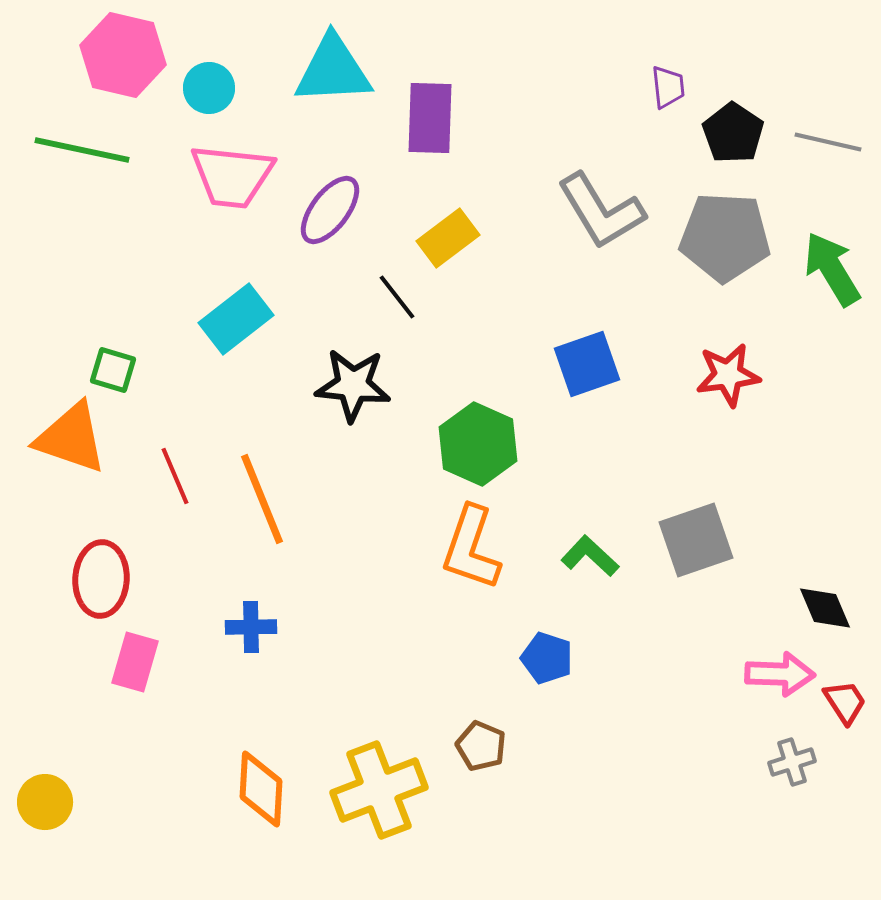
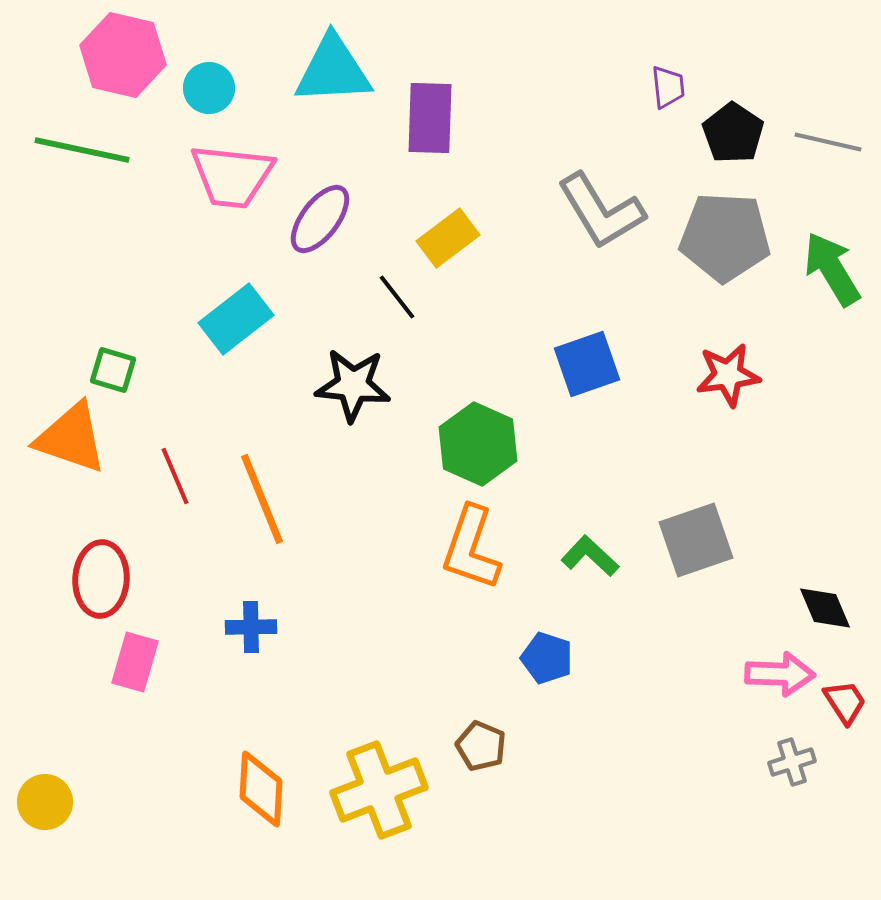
purple ellipse: moved 10 px left, 9 px down
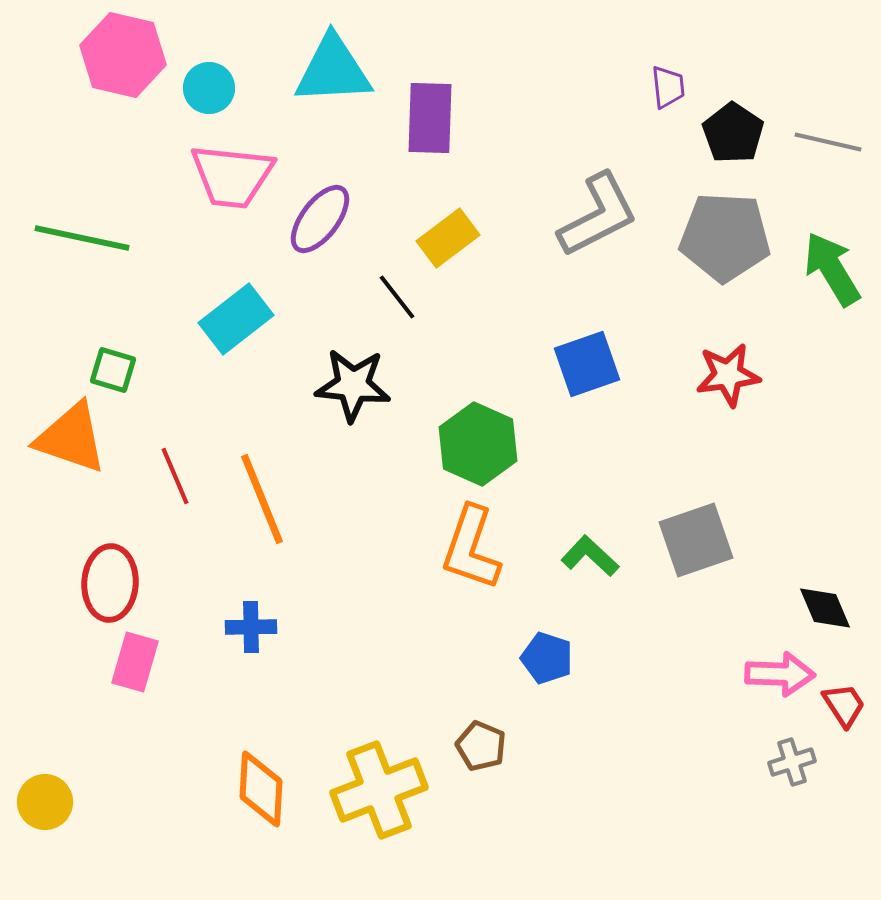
green line: moved 88 px down
gray L-shape: moved 3 px left, 4 px down; rotated 86 degrees counterclockwise
red ellipse: moved 9 px right, 4 px down
red trapezoid: moved 1 px left, 3 px down
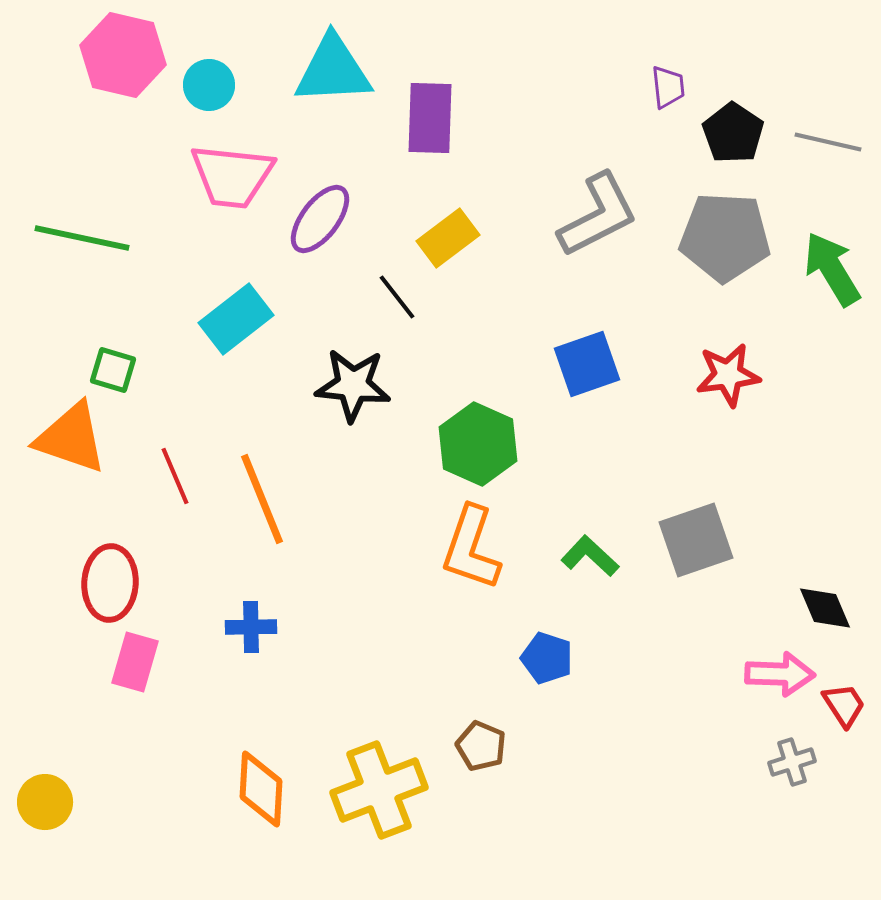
cyan circle: moved 3 px up
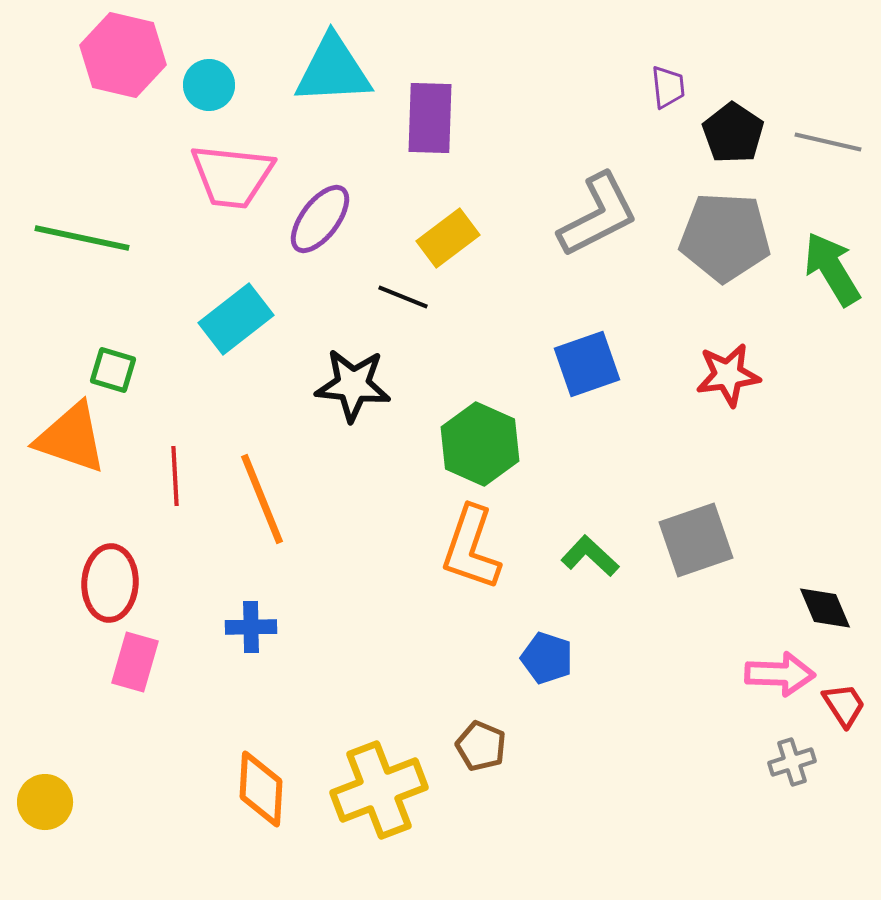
black line: moved 6 px right; rotated 30 degrees counterclockwise
green hexagon: moved 2 px right
red line: rotated 20 degrees clockwise
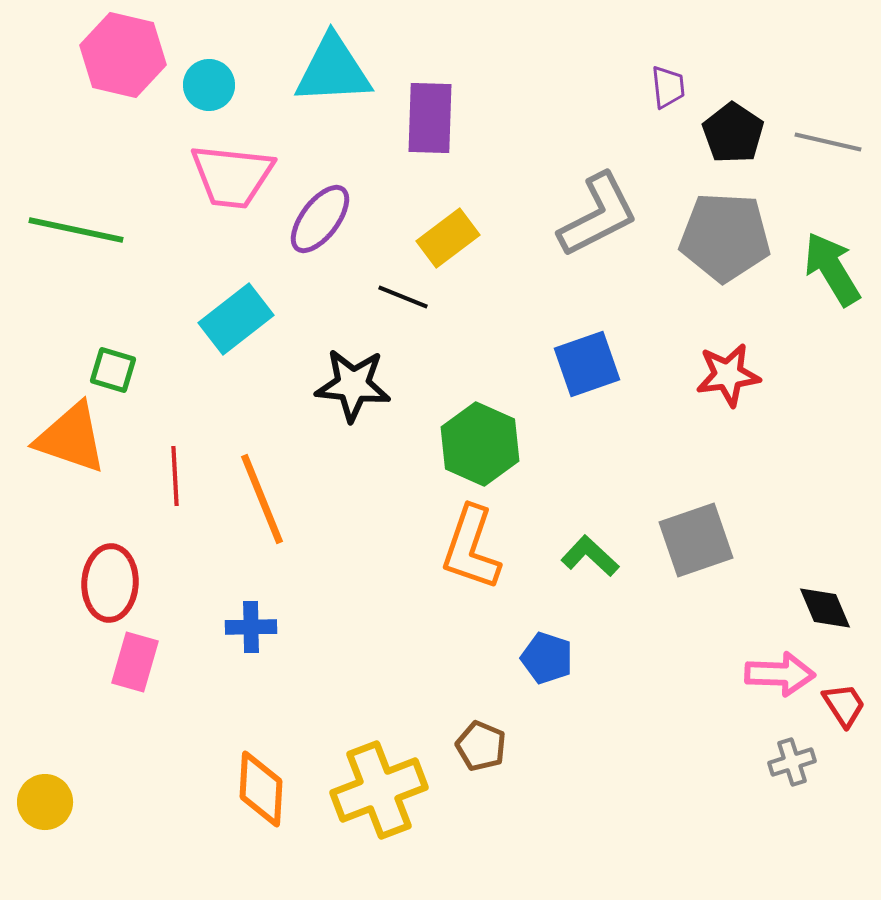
green line: moved 6 px left, 8 px up
